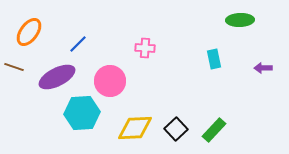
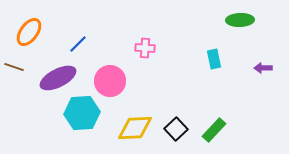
purple ellipse: moved 1 px right, 1 px down
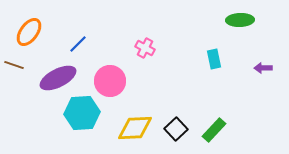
pink cross: rotated 24 degrees clockwise
brown line: moved 2 px up
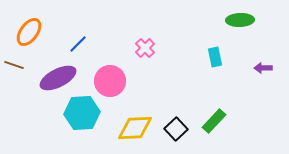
pink cross: rotated 18 degrees clockwise
cyan rectangle: moved 1 px right, 2 px up
green rectangle: moved 9 px up
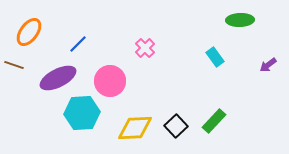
cyan rectangle: rotated 24 degrees counterclockwise
purple arrow: moved 5 px right, 3 px up; rotated 36 degrees counterclockwise
black square: moved 3 px up
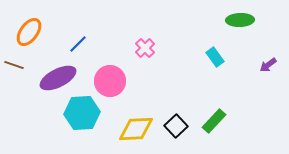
yellow diamond: moved 1 px right, 1 px down
